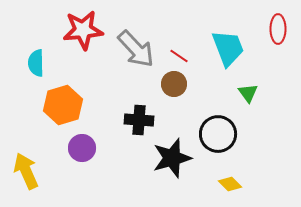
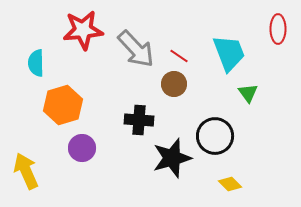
cyan trapezoid: moved 1 px right, 5 px down
black circle: moved 3 px left, 2 px down
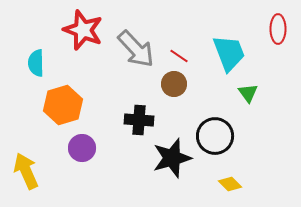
red star: rotated 27 degrees clockwise
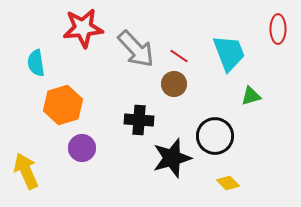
red star: moved 2 px up; rotated 27 degrees counterclockwise
cyan semicircle: rotated 8 degrees counterclockwise
green triangle: moved 3 px right, 3 px down; rotated 50 degrees clockwise
yellow diamond: moved 2 px left, 1 px up
